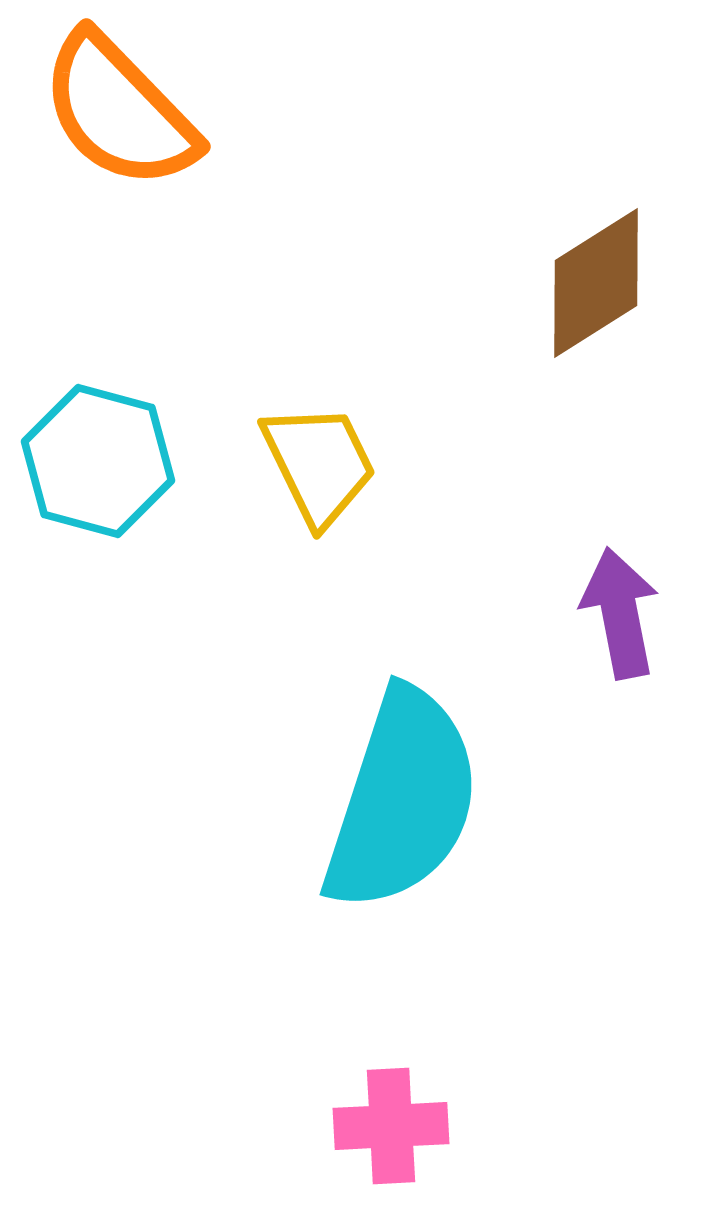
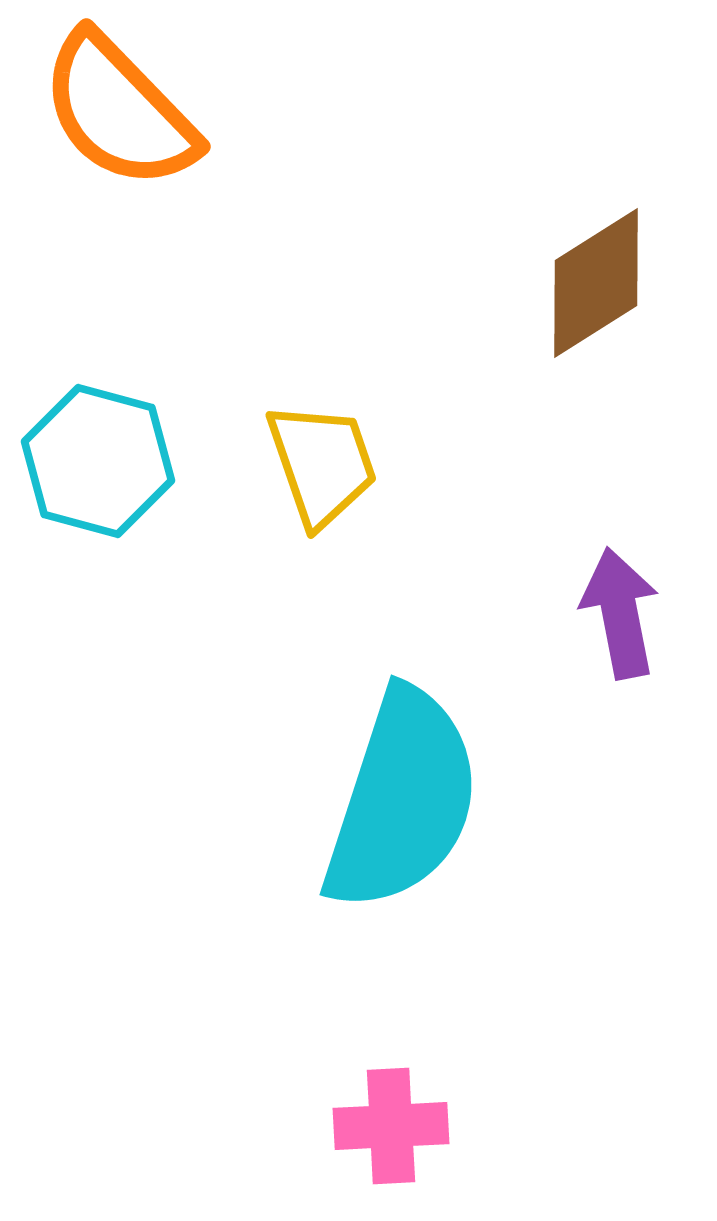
yellow trapezoid: moved 3 px right; rotated 7 degrees clockwise
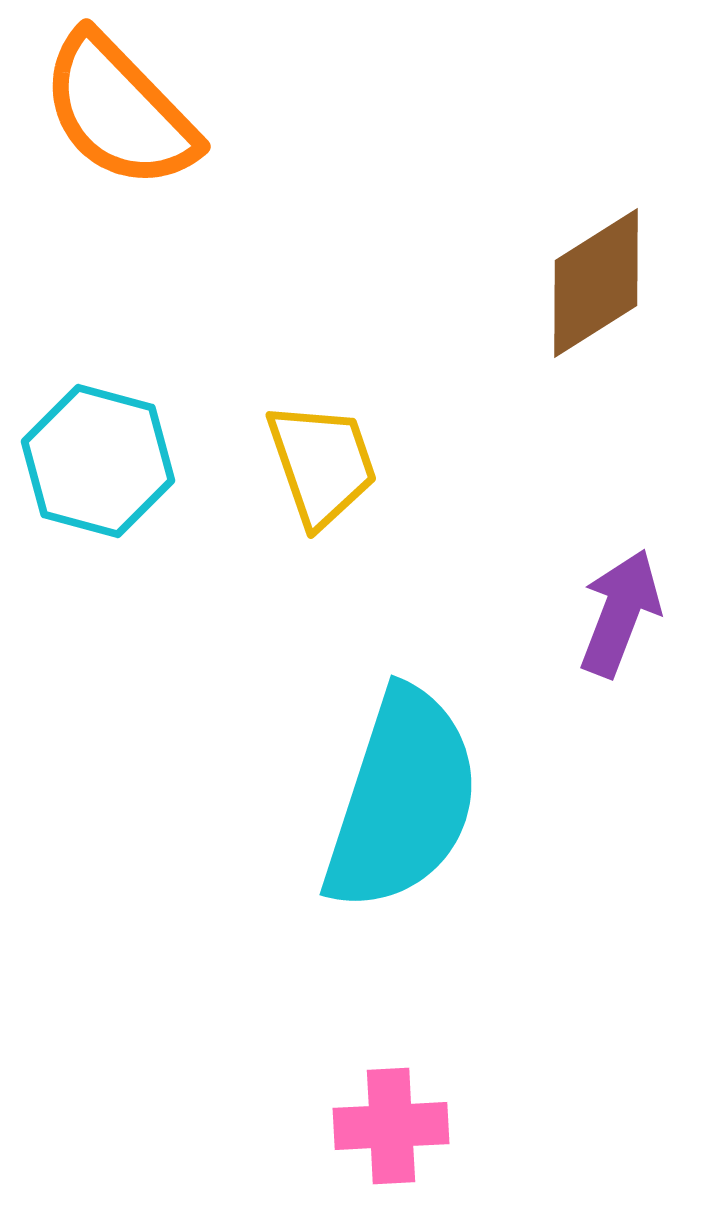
purple arrow: rotated 32 degrees clockwise
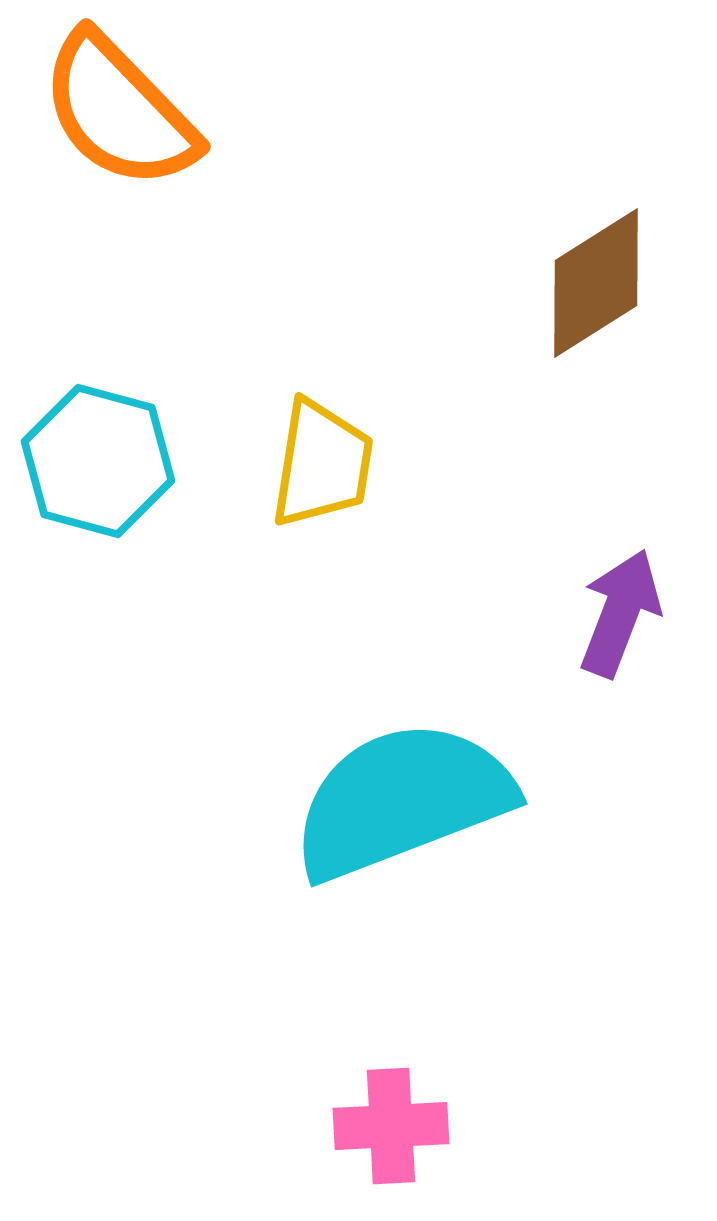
yellow trapezoid: rotated 28 degrees clockwise
cyan semicircle: rotated 129 degrees counterclockwise
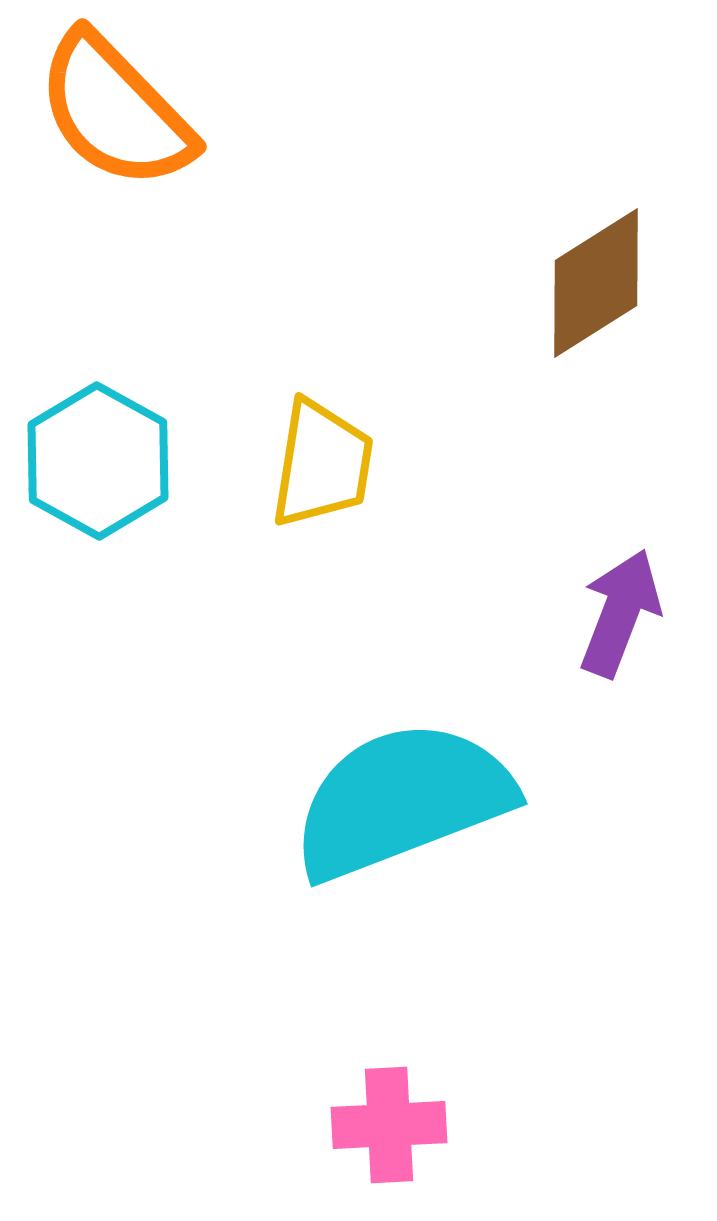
orange semicircle: moved 4 px left
cyan hexagon: rotated 14 degrees clockwise
pink cross: moved 2 px left, 1 px up
